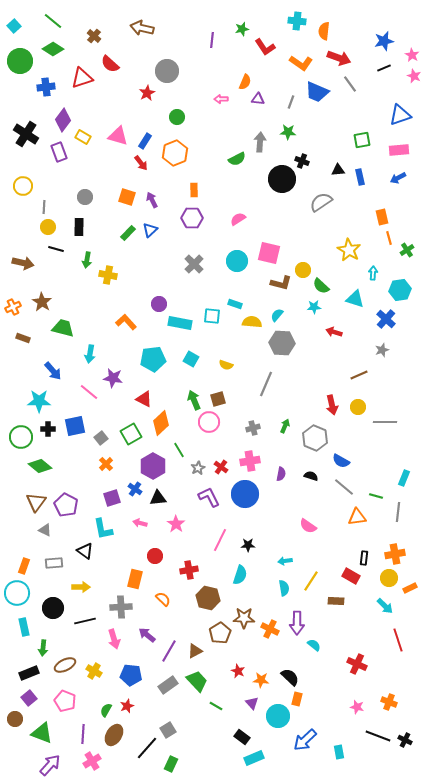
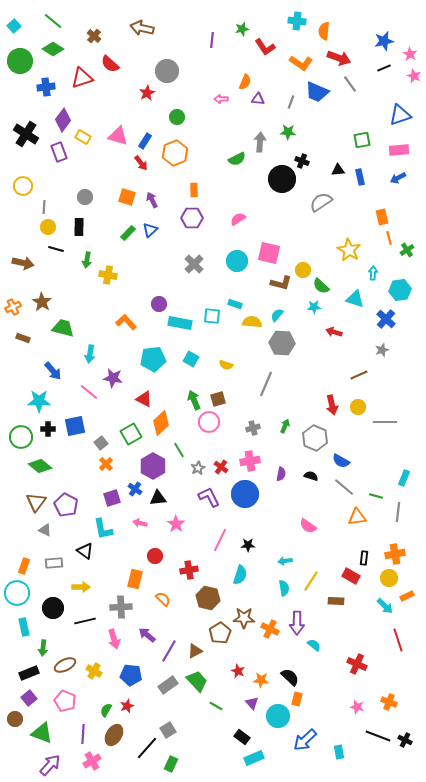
pink star at (412, 55): moved 2 px left, 1 px up
gray square at (101, 438): moved 5 px down
orange rectangle at (410, 588): moved 3 px left, 8 px down
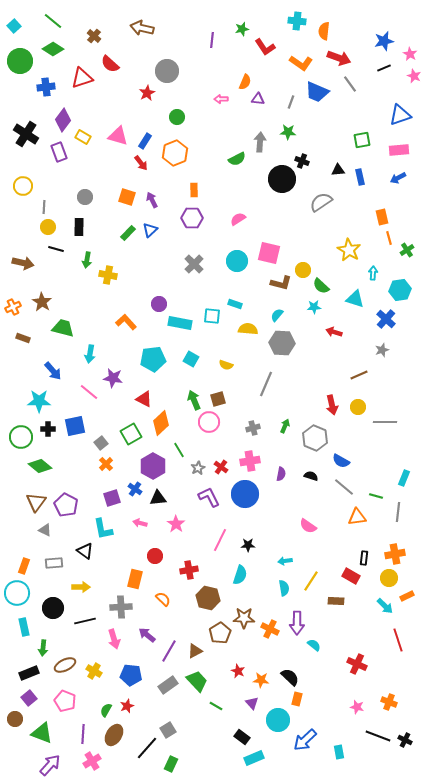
yellow semicircle at (252, 322): moved 4 px left, 7 px down
cyan circle at (278, 716): moved 4 px down
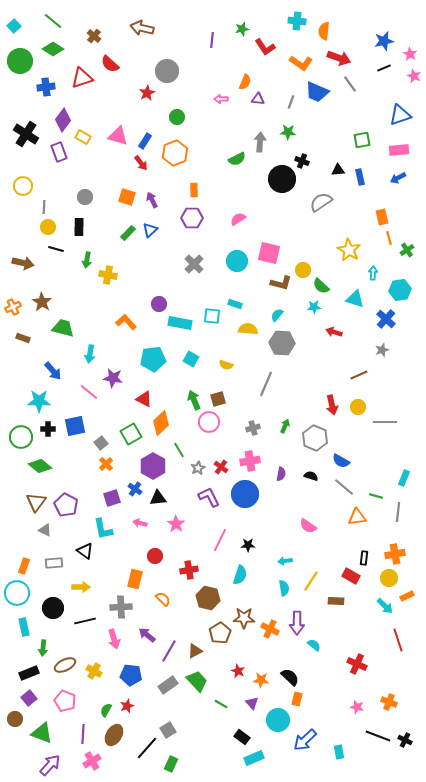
green line at (216, 706): moved 5 px right, 2 px up
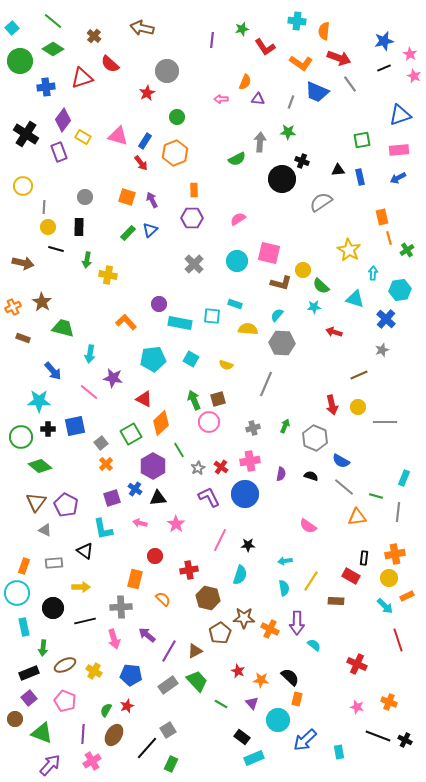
cyan square at (14, 26): moved 2 px left, 2 px down
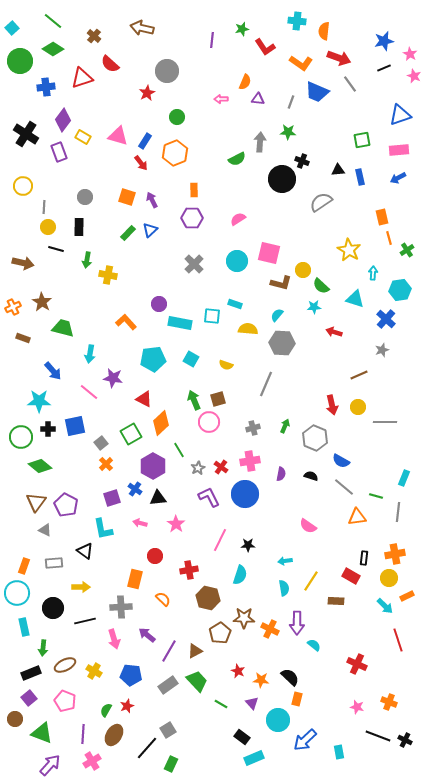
black rectangle at (29, 673): moved 2 px right
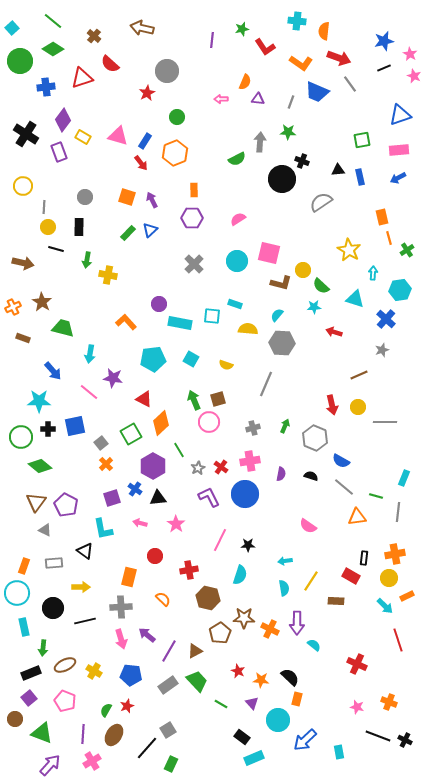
orange rectangle at (135, 579): moved 6 px left, 2 px up
pink arrow at (114, 639): moved 7 px right
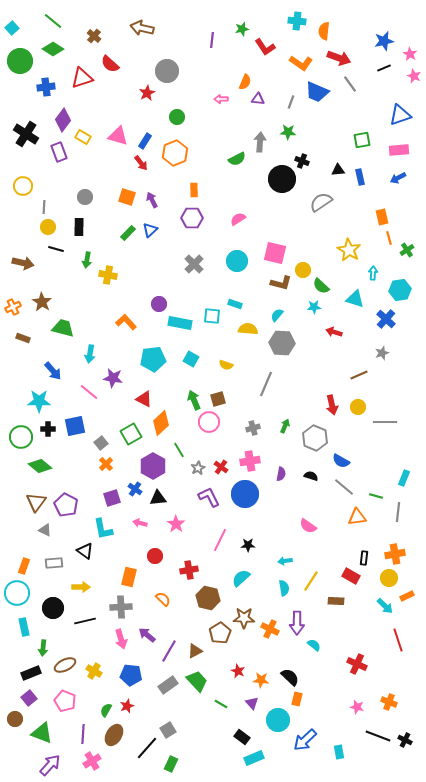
pink square at (269, 253): moved 6 px right
gray star at (382, 350): moved 3 px down
cyan semicircle at (240, 575): moved 1 px right, 3 px down; rotated 150 degrees counterclockwise
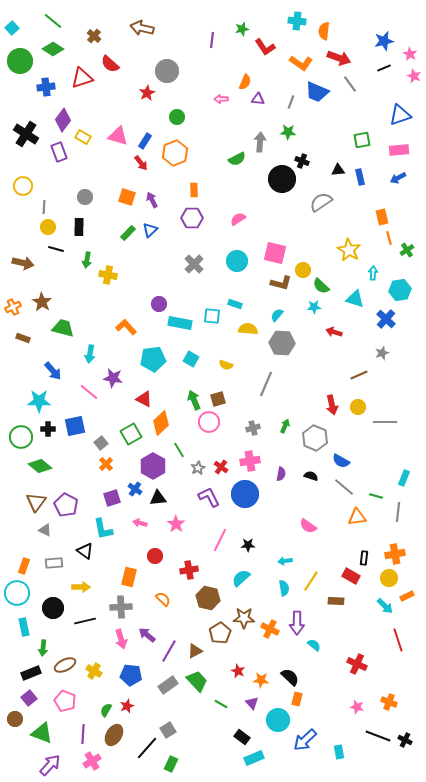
orange L-shape at (126, 322): moved 5 px down
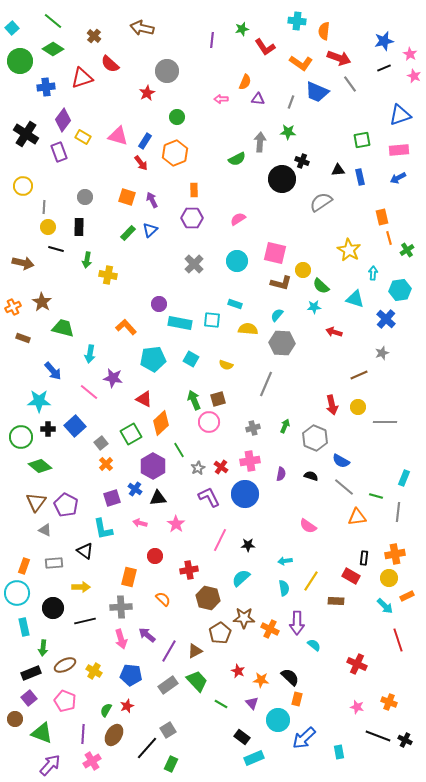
cyan square at (212, 316): moved 4 px down
blue square at (75, 426): rotated 30 degrees counterclockwise
blue arrow at (305, 740): moved 1 px left, 2 px up
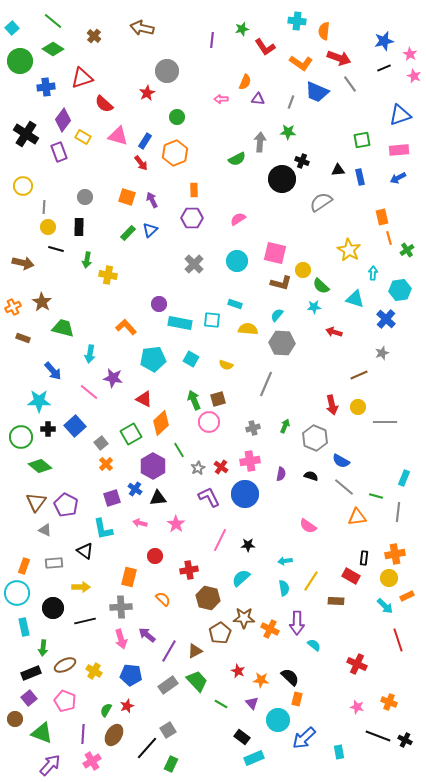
red semicircle at (110, 64): moved 6 px left, 40 px down
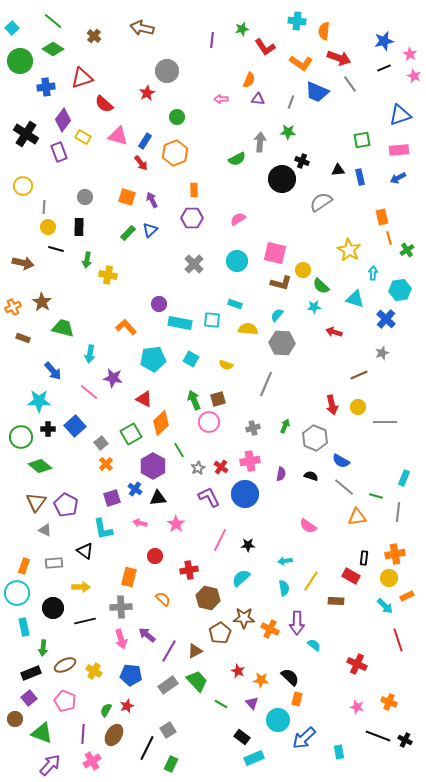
orange semicircle at (245, 82): moved 4 px right, 2 px up
black line at (147, 748): rotated 15 degrees counterclockwise
